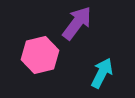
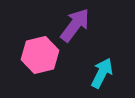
purple arrow: moved 2 px left, 2 px down
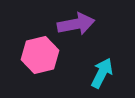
purple arrow: moved 1 px right, 1 px up; rotated 42 degrees clockwise
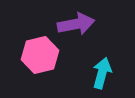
cyan arrow: rotated 12 degrees counterclockwise
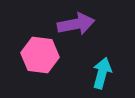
pink hexagon: rotated 21 degrees clockwise
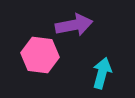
purple arrow: moved 2 px left, 1 px down
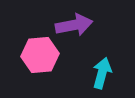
pink hexagon: rotated 12 degrees counterclockwise
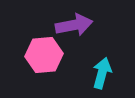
pink hexagon: moved 4 px right
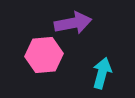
purple arrow: moved 1 px left, 2 px up
